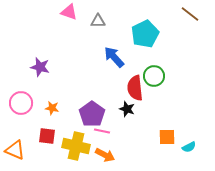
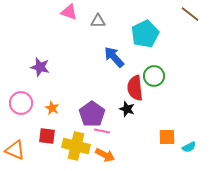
orange star: rotated 16 degrees clockwise
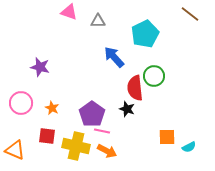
orange arrow: moved 2 px right, 4 px up
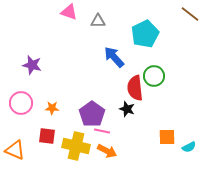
purple star: moved 8 px left, 2 px up
orange star: rotated 24 degrees counterclockwise
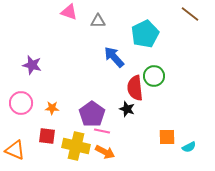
orange arrow: moved 2 px left, 1 px down
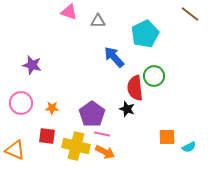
pink line: moved 3 px down
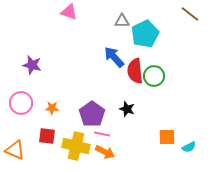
gray triangle: moved 24 px right
red semicircle: moved 17 px up
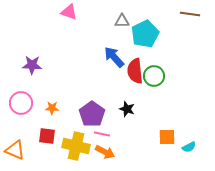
brown line: rotated 30 degrees counterclockwise
purple star: rotated 12 degrees counterclockwise
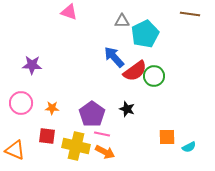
red semicircle: rotated 120 degrees counterclockwise
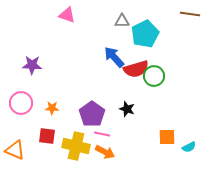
pink triangle: moved 2 px left, 3 px down
red semicircle: moved 1 px right, 2 px up; rotated 20 degrees clockwise
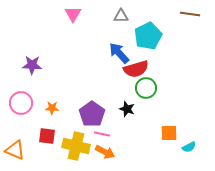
pink triangle: moved 6 px right, 1 px up; rotated 42 degrees clockwise
gray triangle: moved 1 px left, 5 px up
cyan pentagon: moved 3 px right, 2 px down
blue arrow: moved 5 px right, 4 px up
green circle: moved 8 px left, 12 px down
orange square: moved 2 px right, 4 px up
